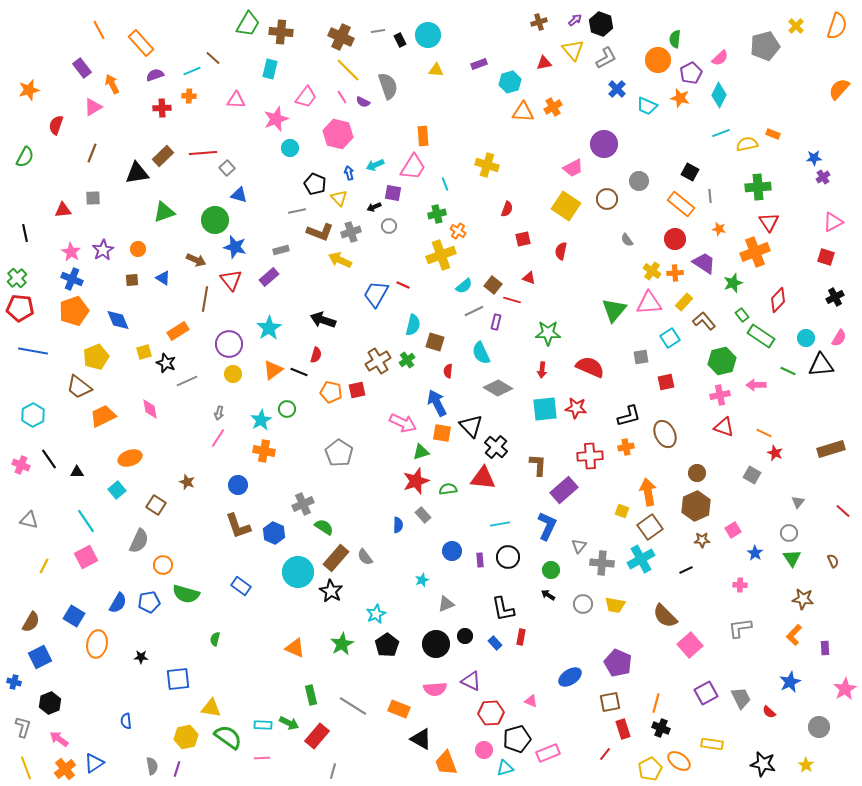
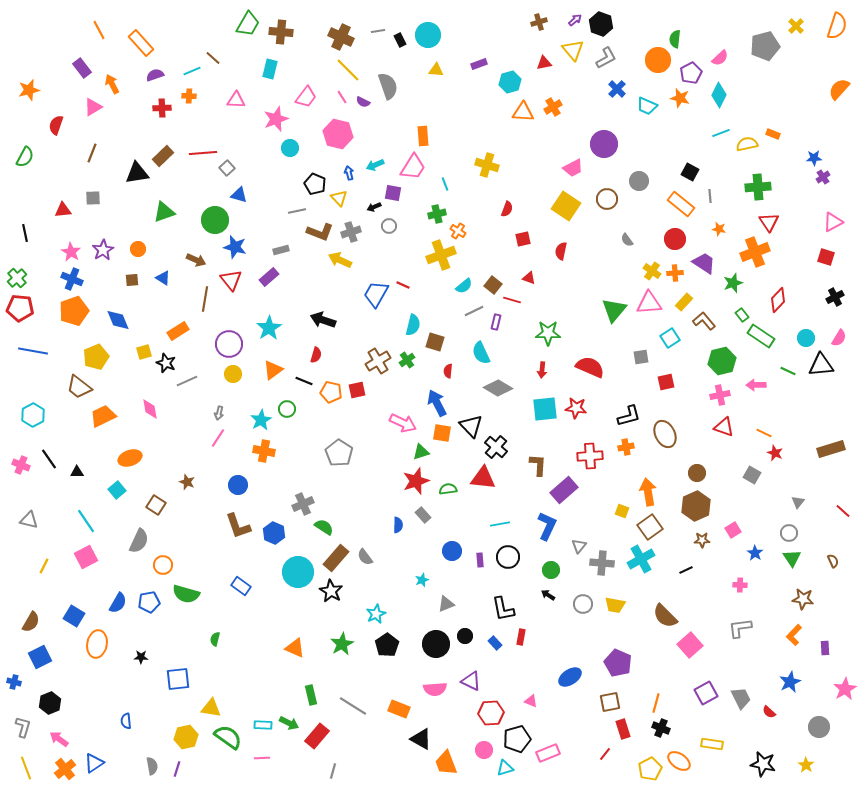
black line at (299, 372): moved 5 px right, 9 px down
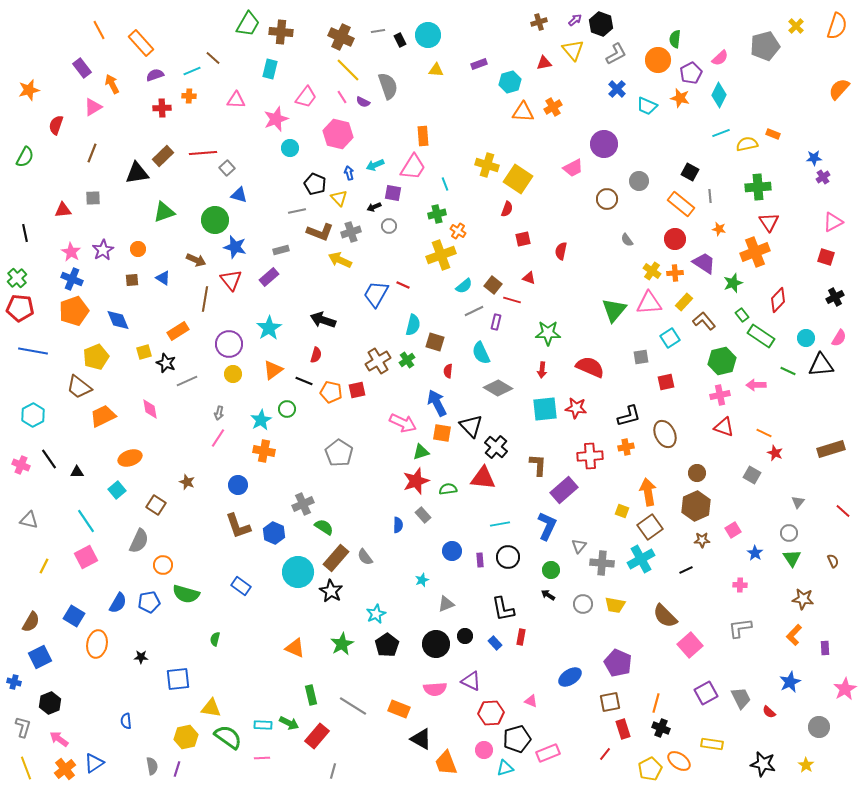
gray L-shape at (606, 58): moved 10 px right, 4 px up
yellow square at (566, 206): moved 48 px left, 27 px up
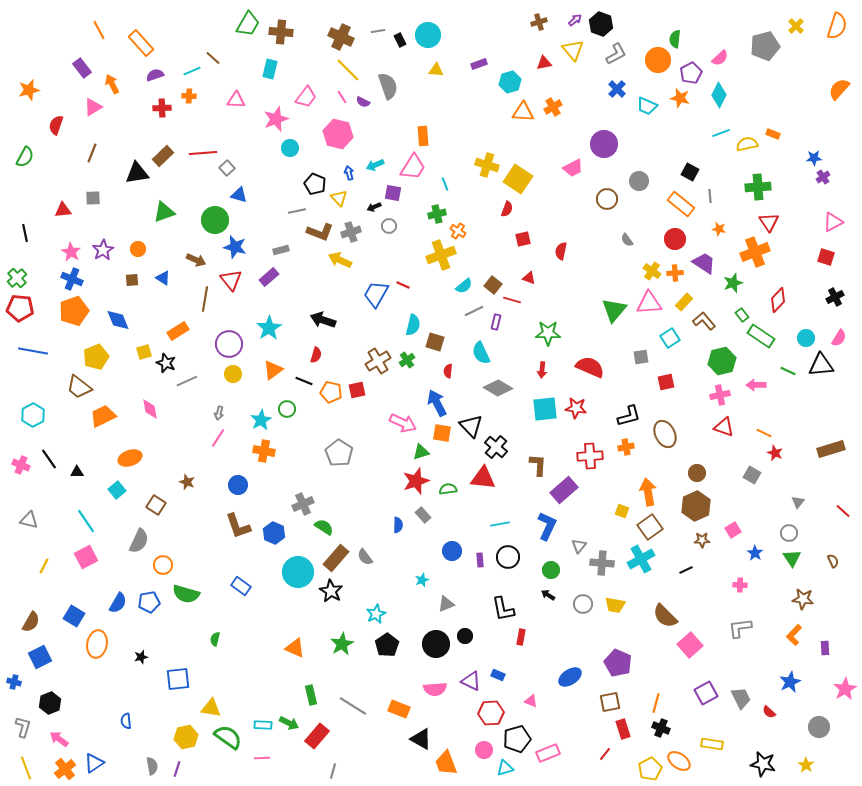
blue rectangle at (495, 643): moved 3 px right, 32 px down; rotated 24 degrees counterclockwise
black star at (141, 657): rotated 16 degrees counterclockwise
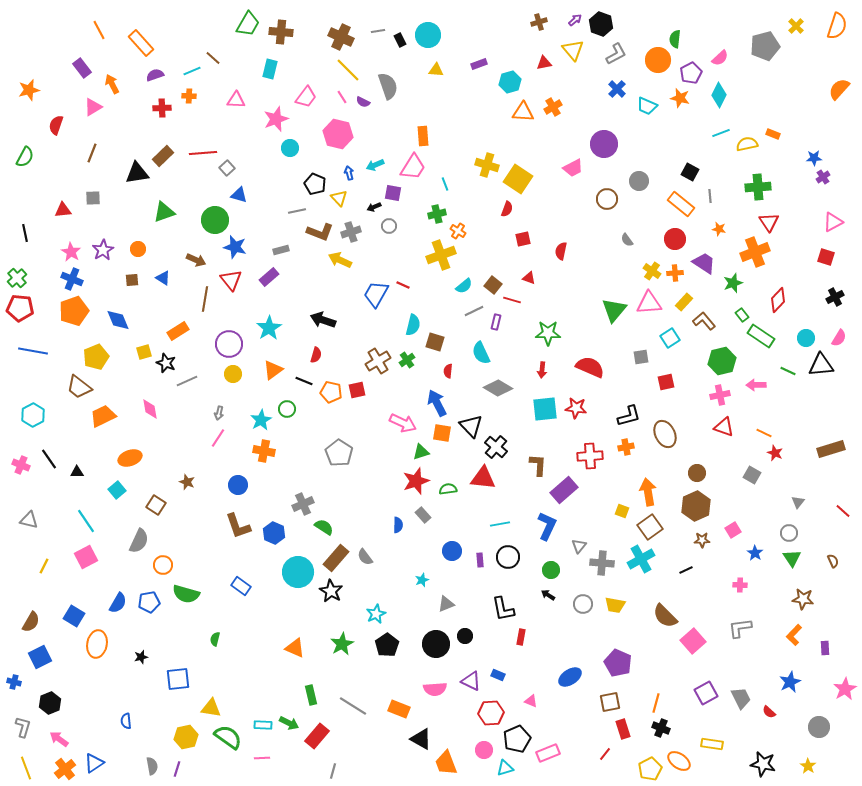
pink square at (690, 645): moved 3 px right, 4 px up
black pentagon at (517, 739): rotated 8 degrees counterclockwise
yellow star at (806, 765): moved 2 px right, 1 px down
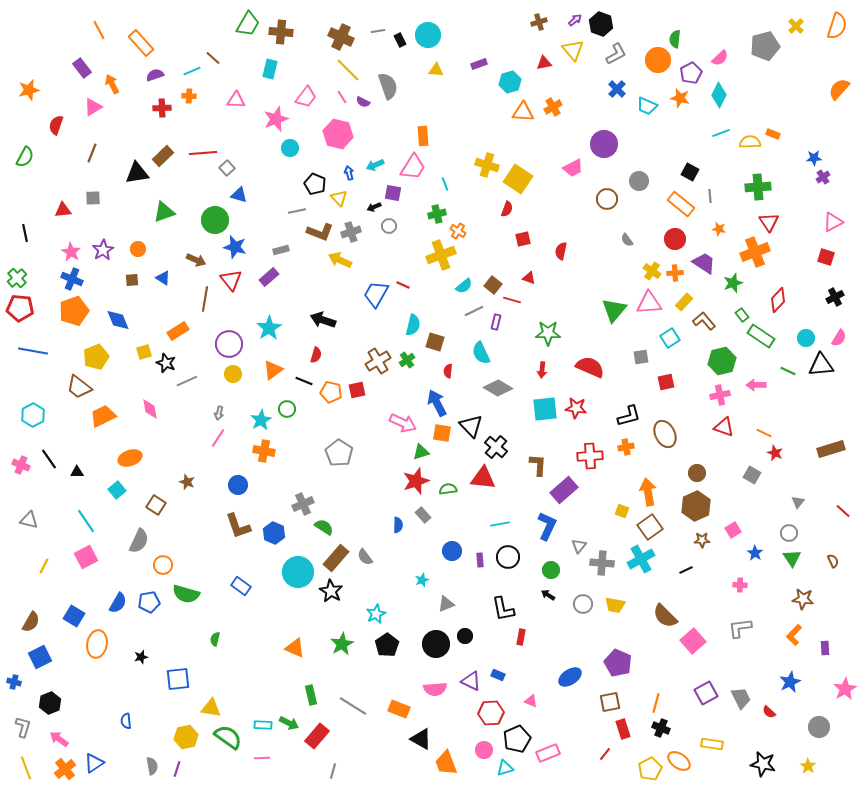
yellow semicircle at (747, 144): moved 3 px right, 2 px up; rotated 10 degrees clockwise
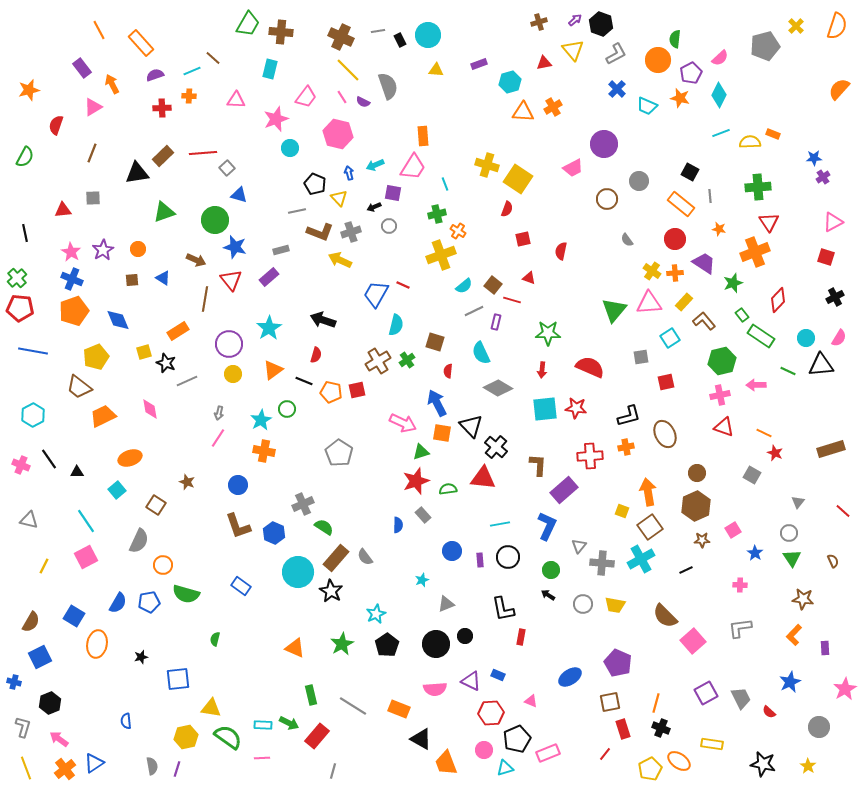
cyan semicircle at (413, 325): moved 17 px left
